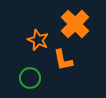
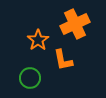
orange cross: rotated 20 degrees clockwise
orange star: rotated 15 degrees clockwise
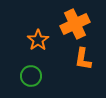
orange L-shape: moved 20 px right, 1 px up; rotated 20 degrees clockwise
green circle: moved 1 px right, 2 px up
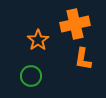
orange cross: rotated 12 degrees clockwise
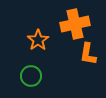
orange L-shape: moved 5 px right, 5 px up
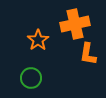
green circle: moved 2 px down
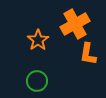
orange cross: rotated 16 degrees counterclockwise
green circle: moved 6 px right, 3 px down
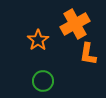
green circle: moved 6 px right
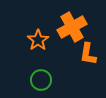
orange cross: moved 3 px left, 3 px down
green circle: moved 2 px left, 1 px up
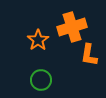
orange cross: rotated 12 degrees clockwise
orange L-shape: moved 1 px right, 1 px down
